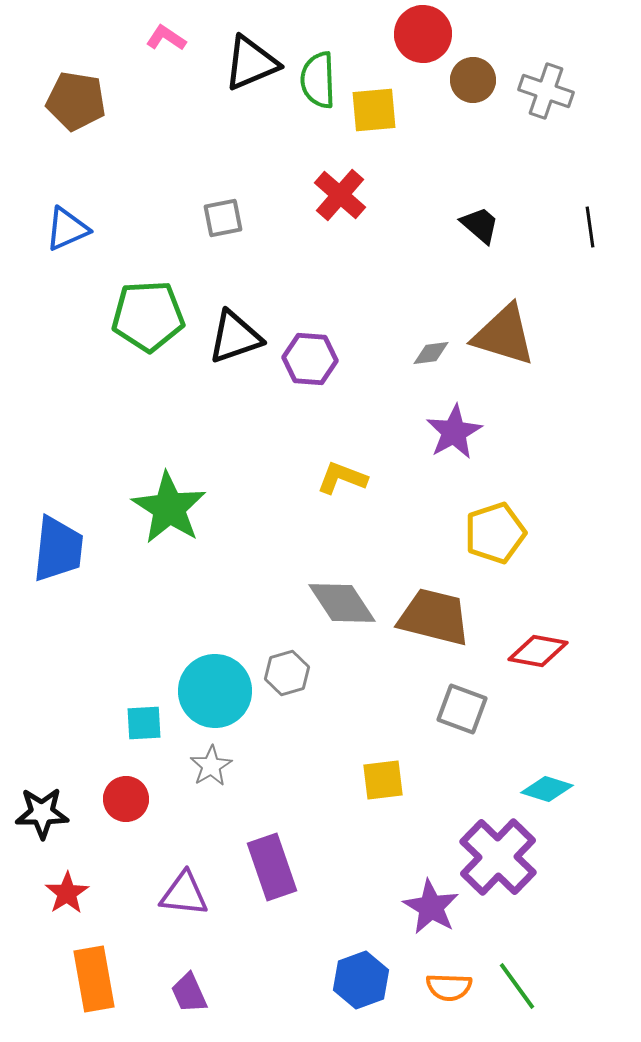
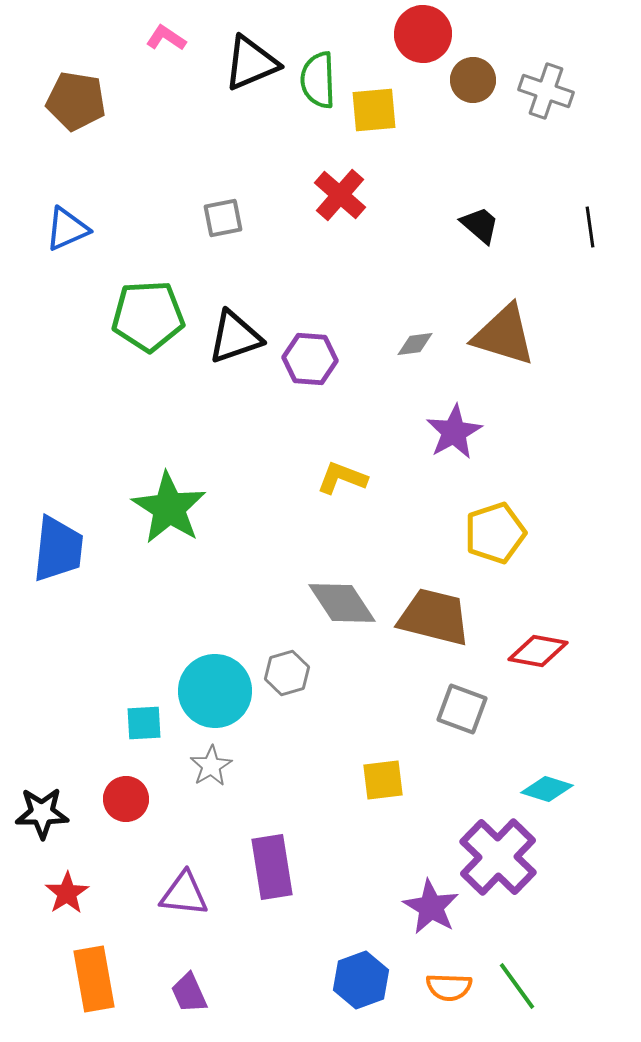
gray diamond at (431, 353): moved 16 px left, 9 px up
purple rectangle at (272, 867): rotated 10 degrees clockwise
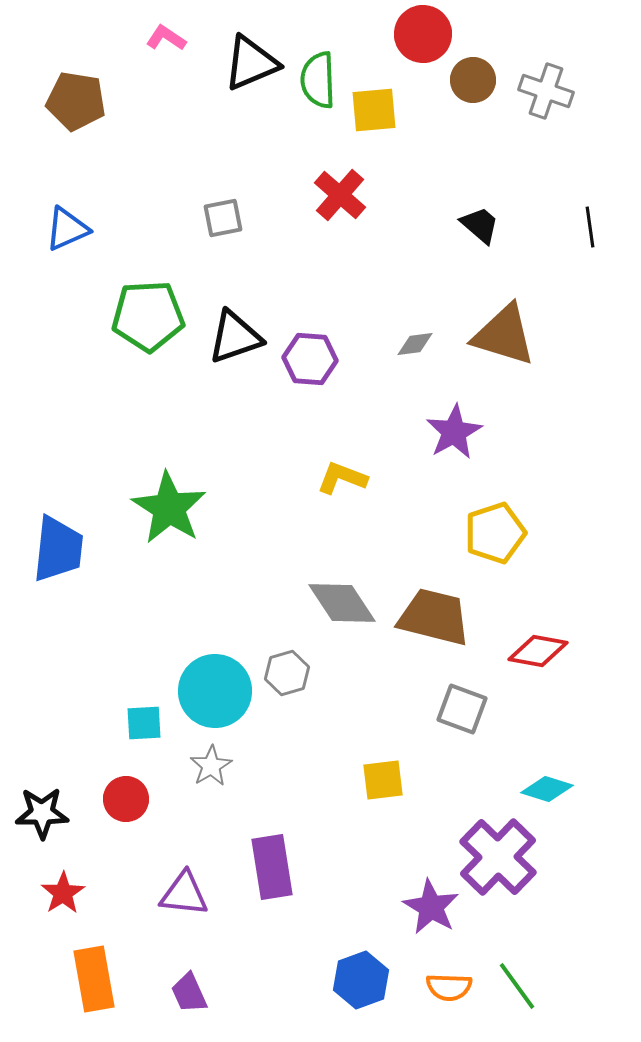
red star at (67, 893): moved 4 px left
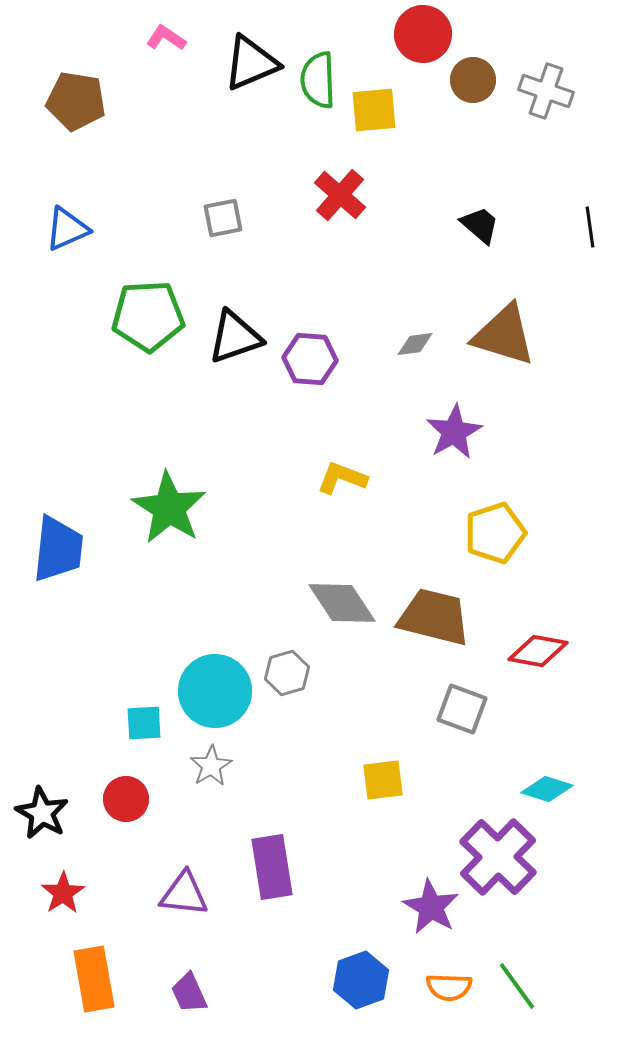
black star at (42, 813): rotated 30 degrees clockwise
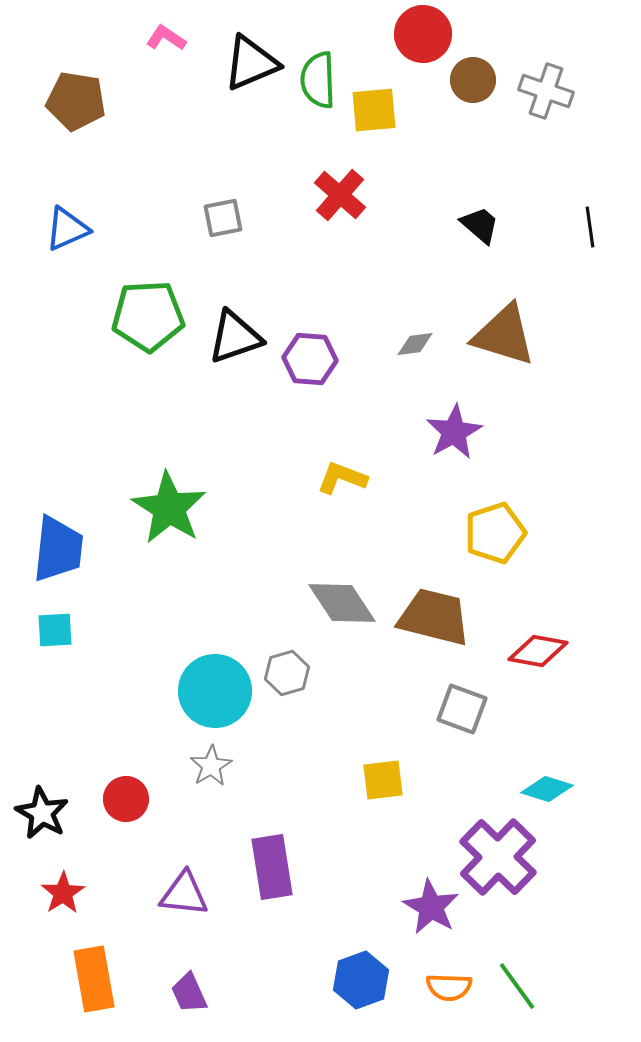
cyan square at (144, 723): moved 89 px left, 93 px up
